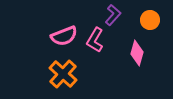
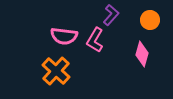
purple L-shape: moved 2 px left
pink semicircle: rotated 28 degrees clockwise
pink diamond: moved 5 px right, 1 px down
orange cross: moved 7 px left, 3 px up
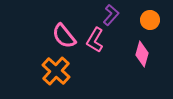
pink semicircle: rotated 44 degrees clockwise
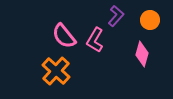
purple L-shape: moved 5 px right, 1 px down
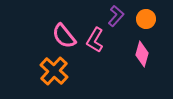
orange circle: moved 4 px left, 1 px up
orange cross: moved 2 px left
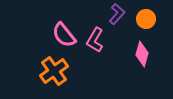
purple L-shape: moved 1 px right, 2 px up
pink semicircle: moved 1 px up
orange cross: rotated 12 degrees clockwise
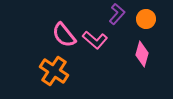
pink L-shape: rotated 80 degrees counterclockwise
orange cross: rotated 20 degrees counterclockwise
